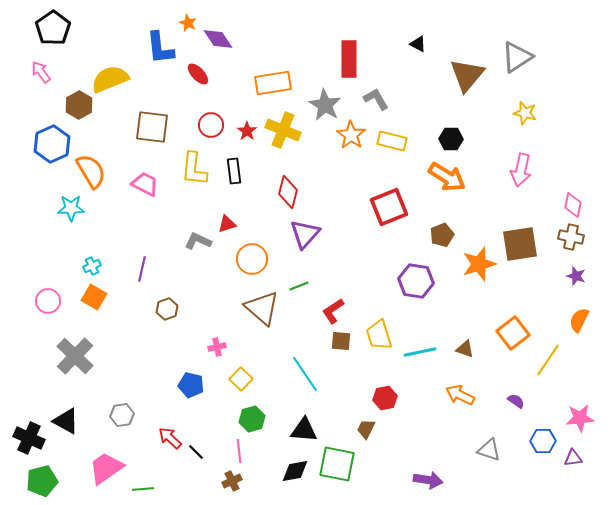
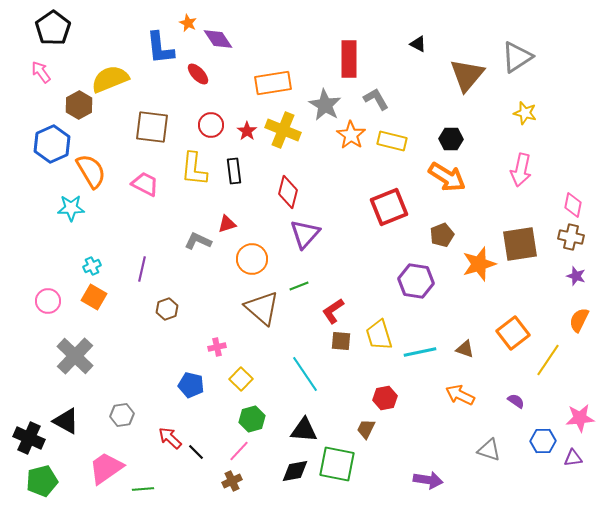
pink line at (239, 451): rotated 50 degrees clockwise
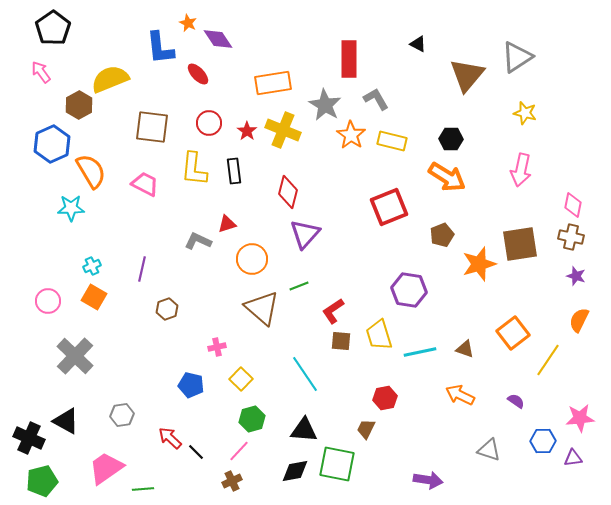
red circle at (211, 125): moved 2 px left, 2 px up
purple hexagon at (416, 281): moved 7 px left, 9 px down
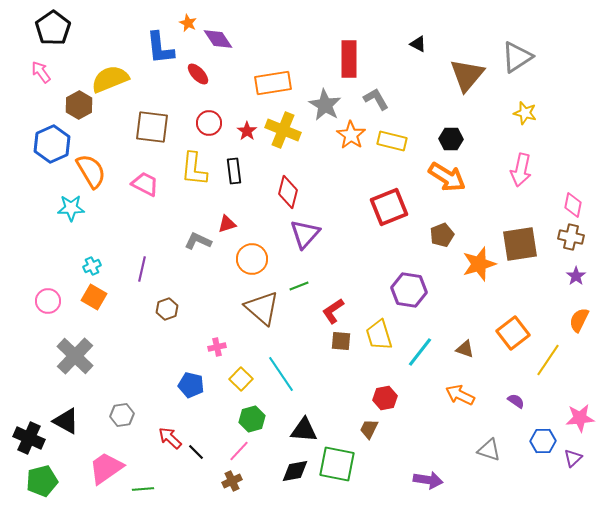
purple star at (576, 276): rotated 18 degrees clockwise
cyan line at (420, 352): rotated 40 degrees counterclockwise
cyan line at (305, 374): moved 24 px left
brown trapezoid at (366, 429): moved 3 px right
purple triangle at (573, 458): rotated 36 degrees counterclockwise
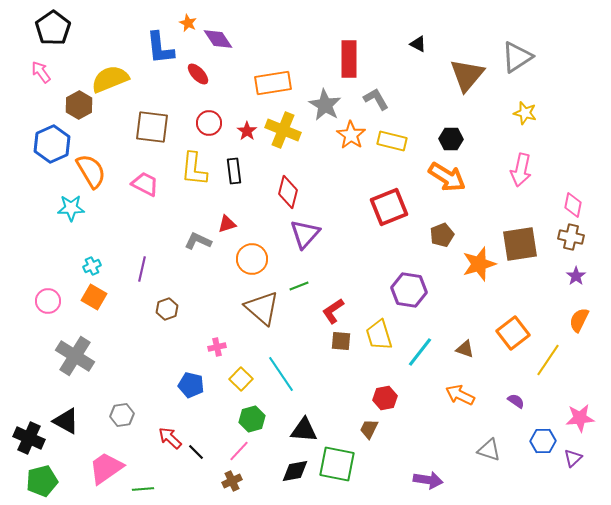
gray cross at (75, 356): rotated 12 degrees counterclockwise
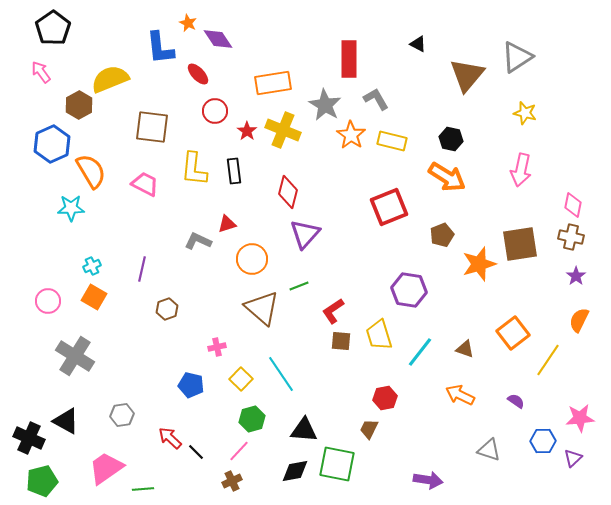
red circle at (209, 123): moved 6 px right, 12 px up
black hexagon at (451, 139): rotated 10 degrees clockwise
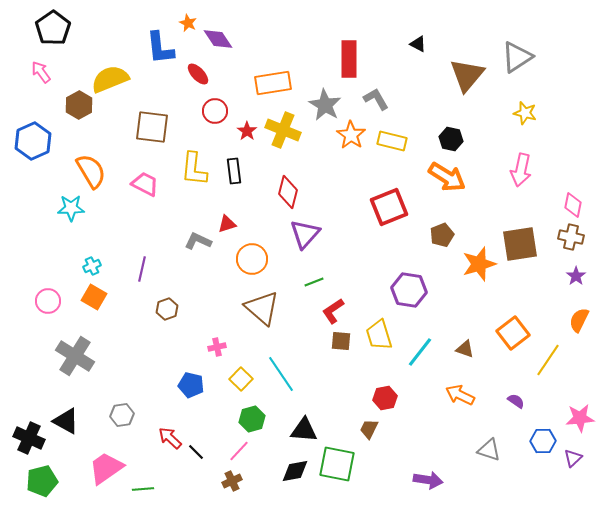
blue hexagon at (52, 144): moved 19 px left, 3 px up
green line at (299, 286): moved 15 px right, 4 px up
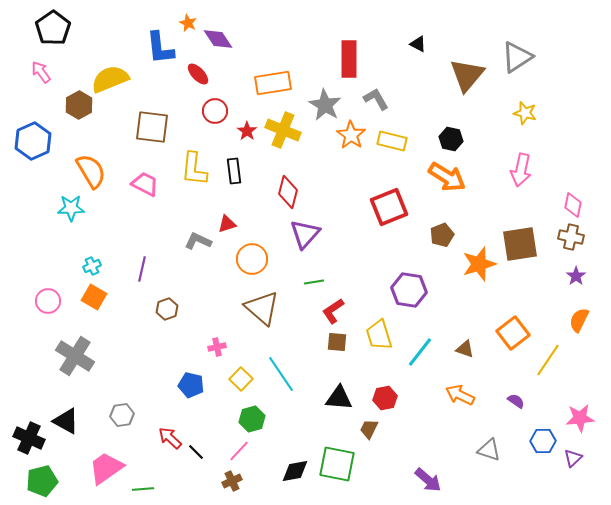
green line at (314, 282): rotated 12 degrees clockwise
brown square at (341, 341): moved 4 px left, 1 px down
black triangle at (304, 430): moved 35 px right, 32 px up
purple arrow at (428, 480): rotated 32 degrees clockwise
